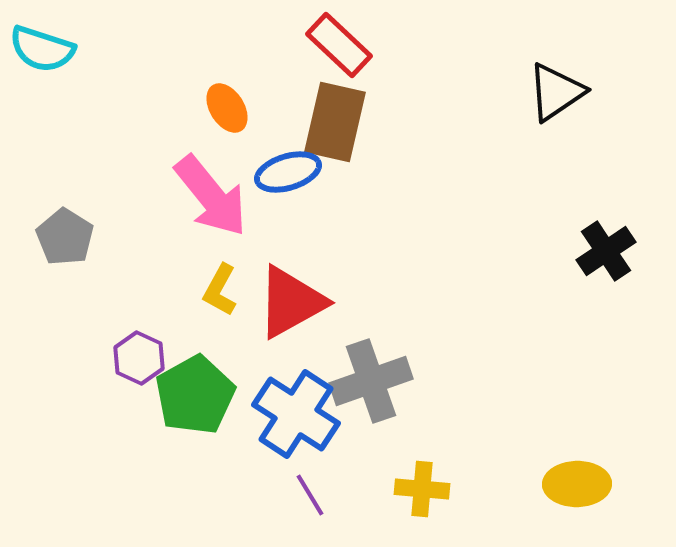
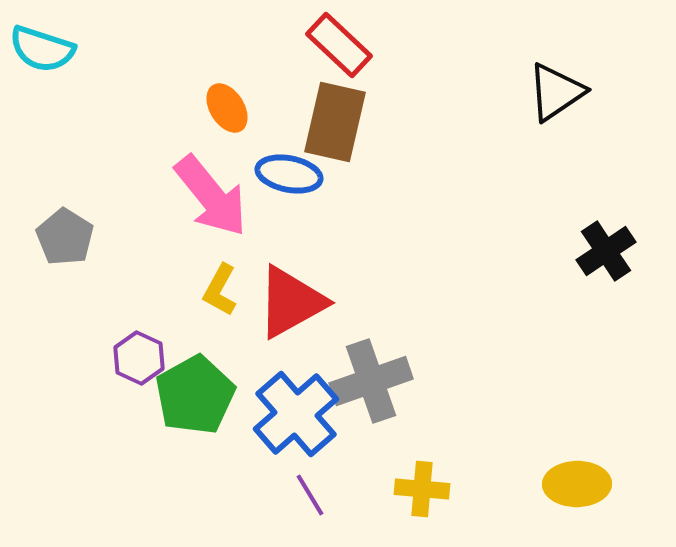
blue ellipse: moved 1 px right, 2 px down; rotated 28 degrees clockwise
blue cross: rotated 16 degrees clockwise
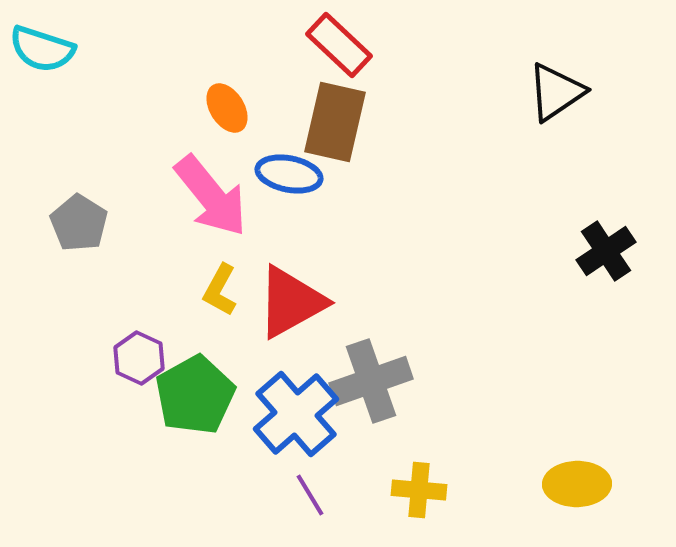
gray pentagon: moved 14 px right, 14 px up
yellow cross: moved 3 px left, 1 px down
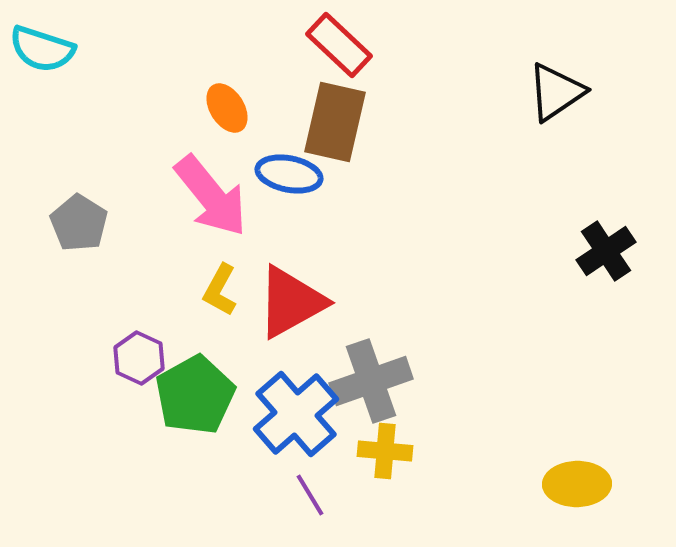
yellow cross: moved 34 px left, 39 px up
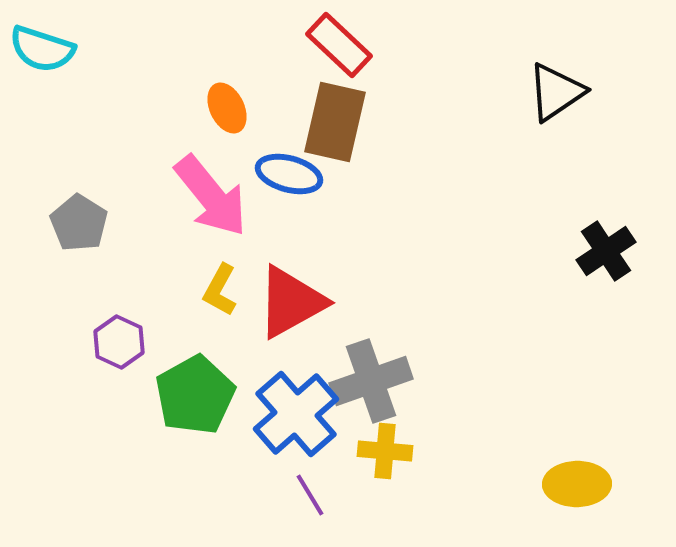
orange ellipse: rotated 6 degrees clockwise
blue ellipse: rotated 4 degrees clockwise
purple hexagon: moved 20 px left, 16 px up
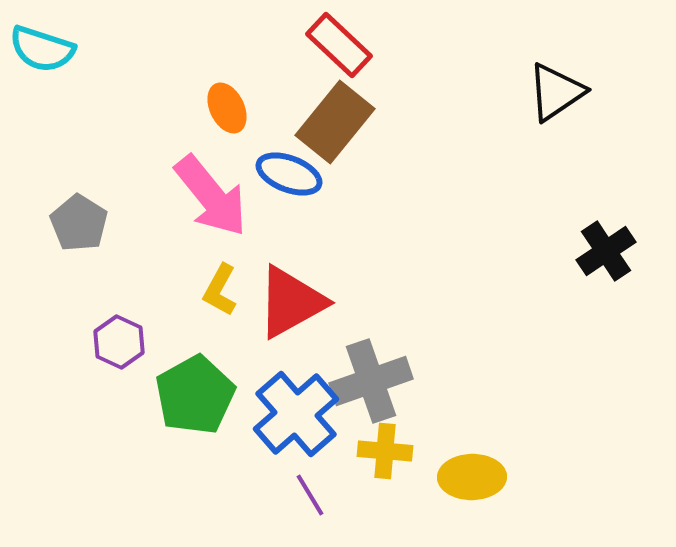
brown rectangle: rotated 26 degrees clockwise
blue ellipse: rotated 6 degrees clockwise
yellow ellipse: moved 105 px left, 7 px up
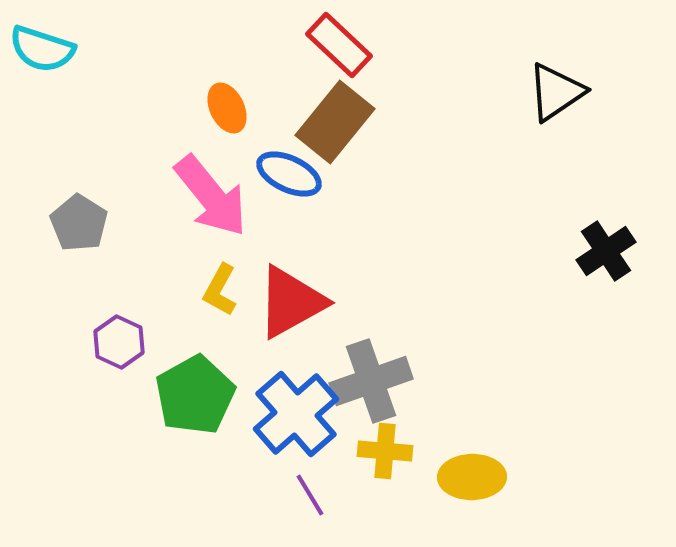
blue ellipse: rotated 4 degrees clockwise
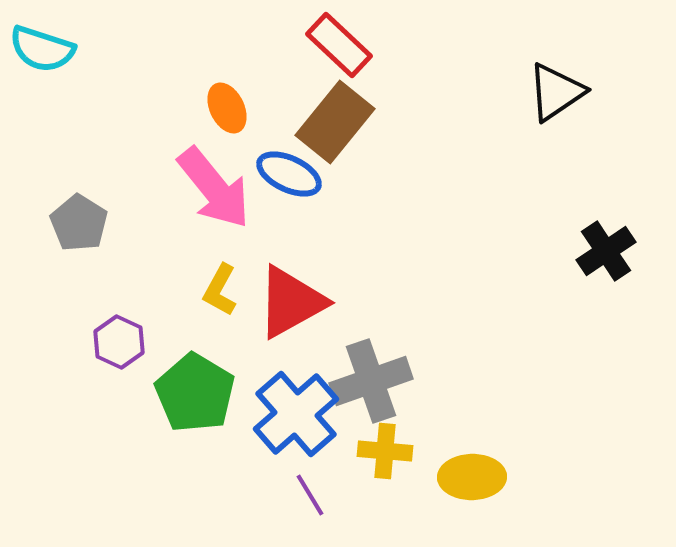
pink arrow: moved 3 px right, 8 px up
green pentagon: moved 2 px up; rotated 12 degrees counterclockwise
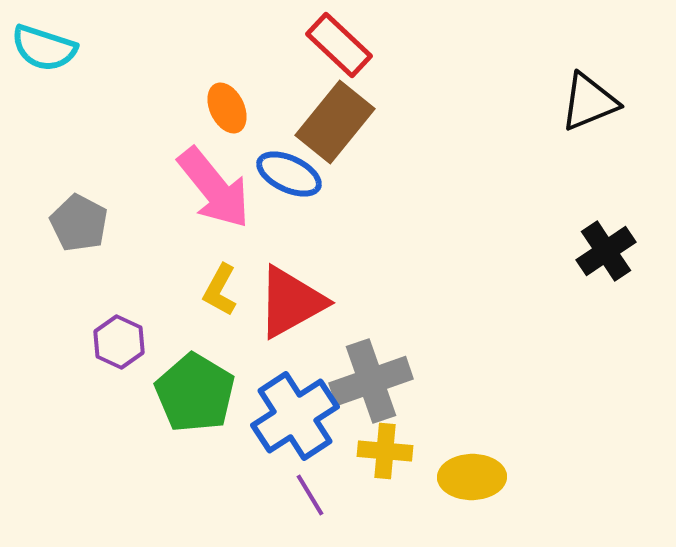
cyan semicircle: moved 2 px right, 1 px up
black triangle: moved 33 px right, 10 px down; rotated 12 degrees clockwise
gray pentagon: rotated 4 degrees counterclockwise
blue cross: moved 1 px left, 2 px down; rotated 8 degrees clockwise
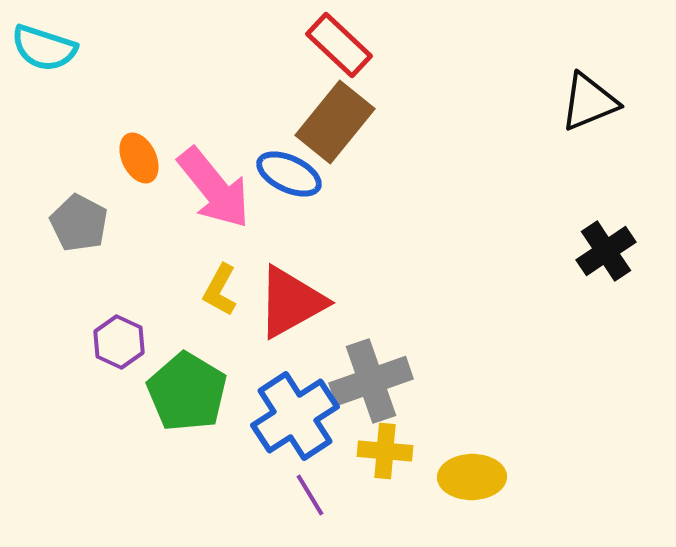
orange ellipse: moved 88 px left, 50 px down
green pentagon: moved 8 px left, 1 px up
